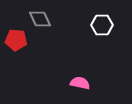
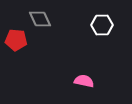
pink semicircle: moved 4 px right, 2 px up
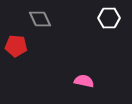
white hexagon: moved 7 px right, 7 px up
red pentagon: moved 6 px down
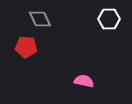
white hexagon: moved 1 px down
red pentagon: moved 10 px right, 1 px down
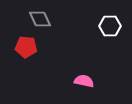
white hexagon: moved 1 px right, 7 px down
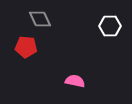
pink semicircle: moved 9 px left
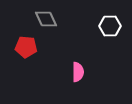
gray diamond: moved 6 px right
pink semicircle: moved 3 px right, 9 px up; rotated 78 degrees clockwise
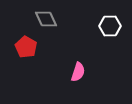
red pentagon: rotated 25 degrees clockwise
pink semicircle: rotated 18 degrees clockwise
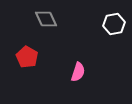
white hexagon: moved 4 px right, 2 px up; rotated 10 degrees counterclockwise
red pentagon: moved 1 px right, 10 px down
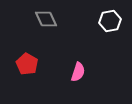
white hexagon: moved 4 px left, 3 px up
red pentagon: moved 7 px down
